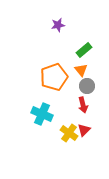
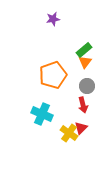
purple star: moved 5 px left, 6 px up
orange triangle: moved 4 px right, 8 px up; rotated 16 degrees clockwise
orange pentagon: moved 1 px left, 2 px up
red triangle: moved 3 px left, 2 px up
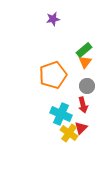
cyan cross: moved 19 px right
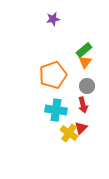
cyan cross: moved 5 px left, 4 px up; rotated 15 degrees counterclockwise
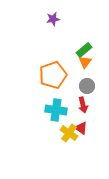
red triangle: rotated 40 degrees counterclockwise
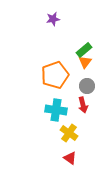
orange pentagon: moved 2 px right
red triangle: moved 11 px left, 30 px down
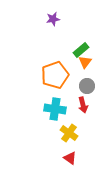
green rectangle: moved 3 px left
cyan cross: moved 1 px left, 1 px up
